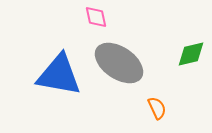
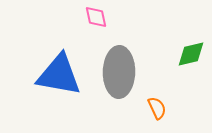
gray ellipse: moved 9 px down; rotated 57 degrees clockwise
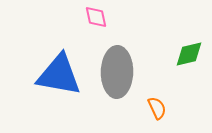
green diamond: moved 2 px left
gray ellipse: moved 2 px left
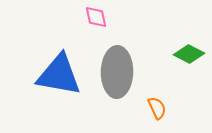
green diamond: rotated 40 degrees clockwise
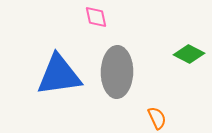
blue triangle: rotated 18 degrees counterclockwise
orange semicircle: moved 10 px down
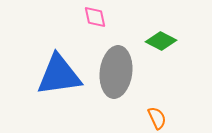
pink diamond: moved 1 px left
green diamond: moved 28 px left, 13 px up
gray ellipse: moved 1 px left; rotated 6 degrees clockwise
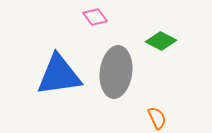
pink diamond: rotated 25 degrees counterclockwise
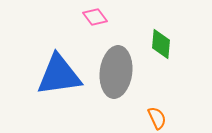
green diamond: moved 3 px down; rotated 68 degrees clockwise
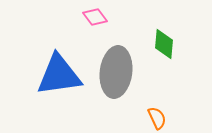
green diamond: moved 3 px right
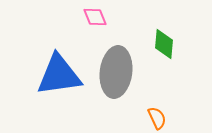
pink diamond: rotated 15 degrees clockwise
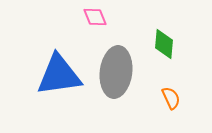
orange semicircle: moved 14 px right, 20 px up
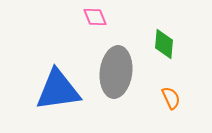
blue triangle: moved 1 px left, 15 px down
